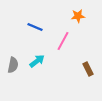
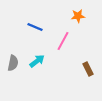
gray semicircle: moved 2 px up
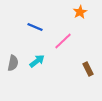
orange star: moved 2 px right, 4 px up; rotated 24 degrees counterclockwise
pink line: rotated 18 degrees clockwise
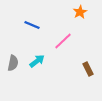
blue line: moved 3 px left, 2 px up
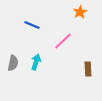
cyan arrow: moved 1 px left, 1 px down; rotated 35 degrees counterclockwise
brown rectangle: rotated 24 degrees clockwise
